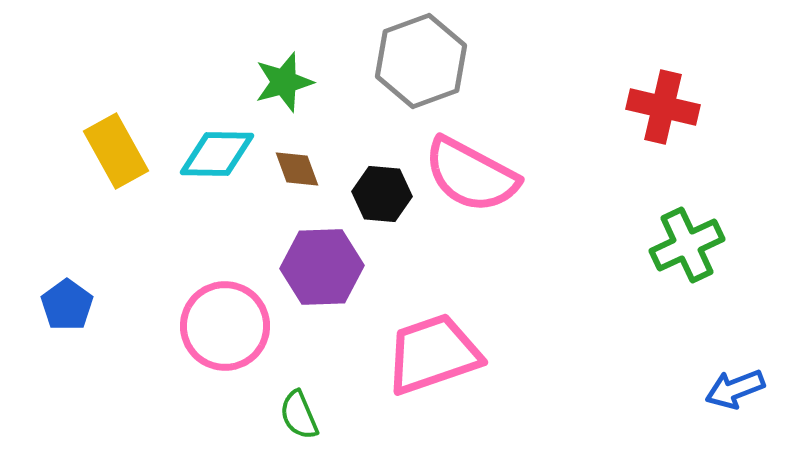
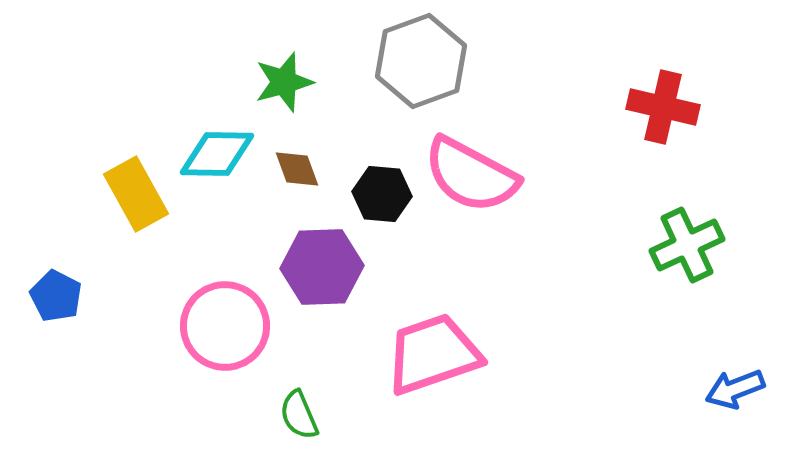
yellow rectangle: moved 20 px right, 43 px down
blue pentagon: moved 11 px left, 9 px up; rotated 9 degrees counterclockwise
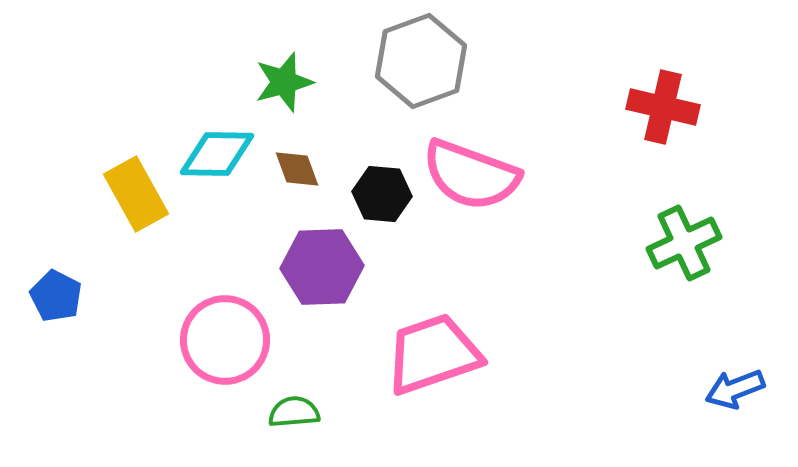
pink semicircle: rotated 8 degrees counterclockwise
green cross: moved 3 px left, 2 px up
pink circle: moved 14 px down
green semicircle: moved 5 px left, 3 px up; rotated 108 degrees clockwise
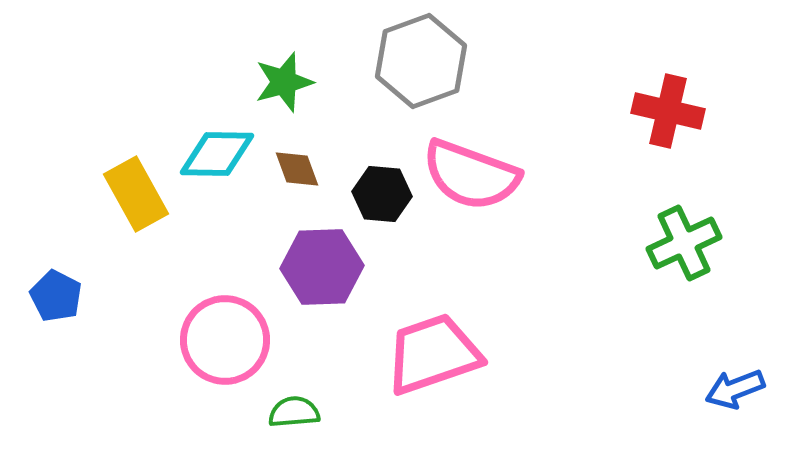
red cross: moved 5 px right, 4 px down
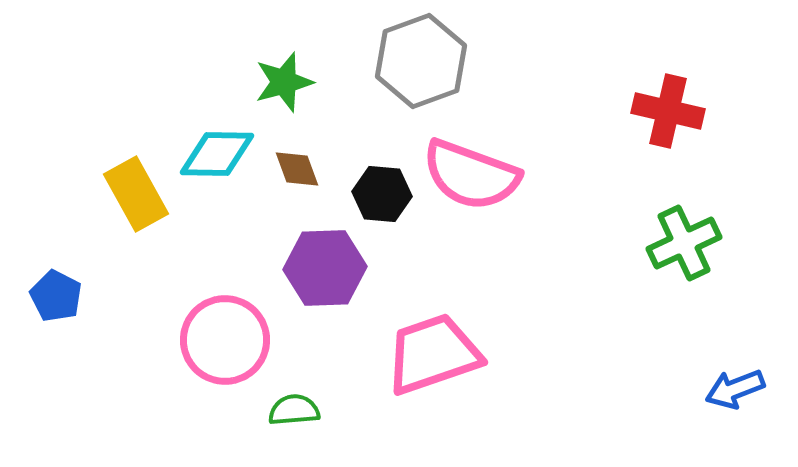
purple hexagon: moved 3 px right, 1 px down
green semicircle: moved 2 px up
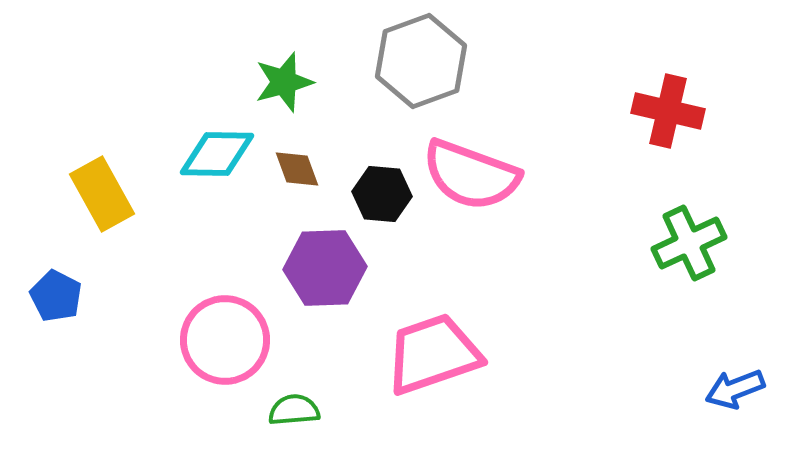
yellow rectangle: moved 34 px left
green cross: moved 5 px right
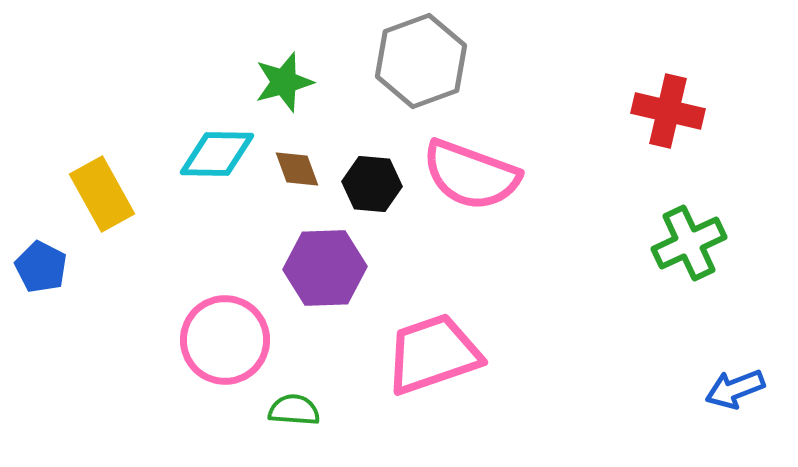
black hexagon: moved 10 px left, 10 px up
blue pentagon: moved 15 px left, 29 px up
green semicircle: rotated 9 degrees clockwise
